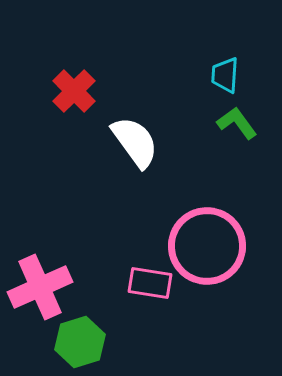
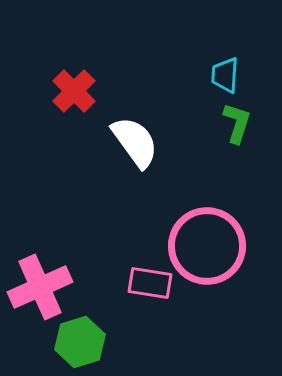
green L-shape: rotated 54 degrees clockwise
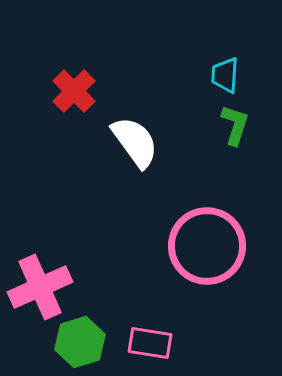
green L-shape: moved 2 px left, 2 px down
pink rectangle: moved 60 px down
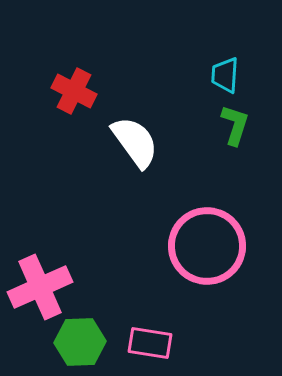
red cross: rotated 18 degrees counterclockwise
green hexagon: rotated 15 degrees clockwise
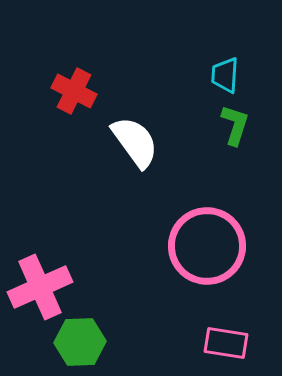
pink rectangle: moved 76 px right
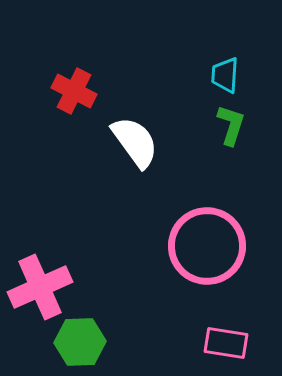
green L-shape: moved 4 px left
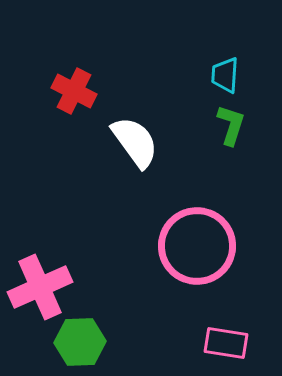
pink circle: moved 10 px left
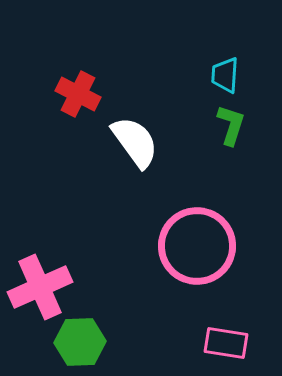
red cross: moved 4 px right, 3 px down
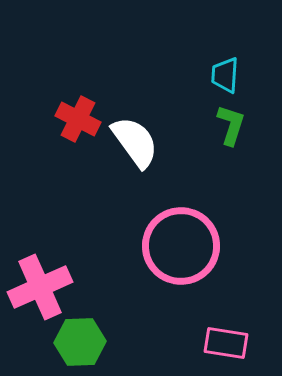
red cross: moved 25 px down
pink circle: moved 16 px left
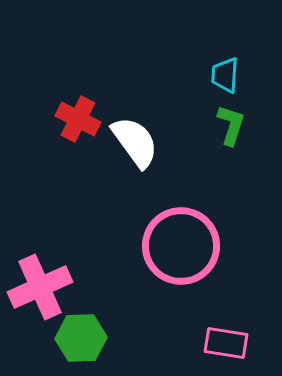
green hexagon: moved 1 px right, 4 px up
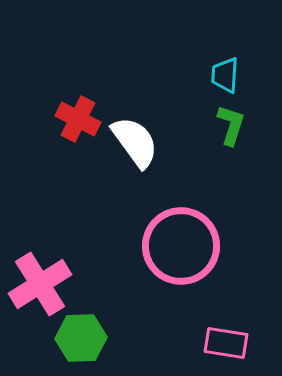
pink cross: moved 3 px up; rotated 8 degrees counterclockwise
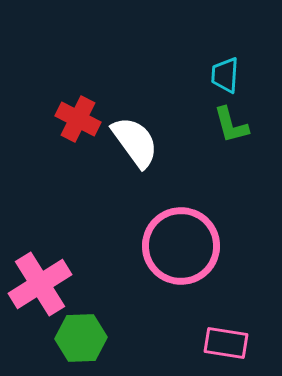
green L-shape: rotated 147 degrees clockwise
